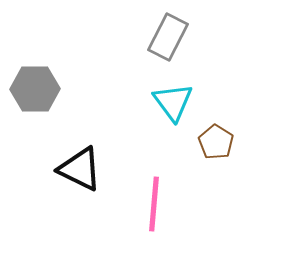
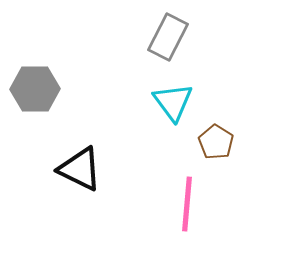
pink line: moved 33 px right
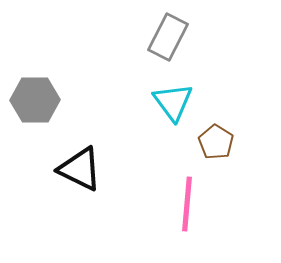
gray hexagon: moved 11 px down
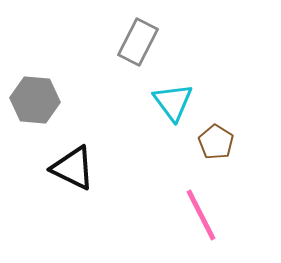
gray rectangle: moved 30 px left, 5 px down
gray hexagon: rotated 6 degrees clockwise
black triangle: moved 7 px left, 1 px up
pink line: moved 14 px right, 11 px down; rotated 32 degrees counterclockwise
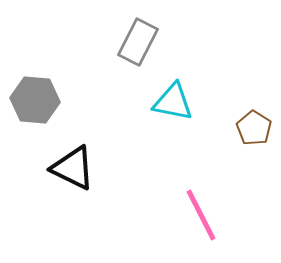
cyan triangle: rotated 42 degrees counterclockwise
brown pentagon: moved 38 px right, 14 px up
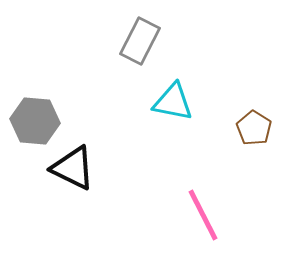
gray rectangle: moved 2 px right, 1 px up
gray hexagon: moved 21 px down
pink line: moved 2 px right
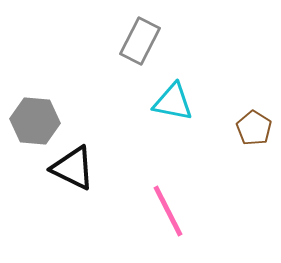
pink line: moved 35 px left, 4 px up
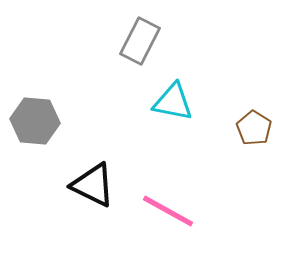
black triangle: moved 20 px right, 17 px down
pink line: rotated 34 degrees counterclockwise
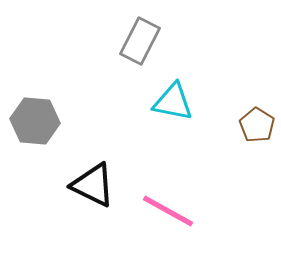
brown pentagon: moved 3 px right, 3 px up
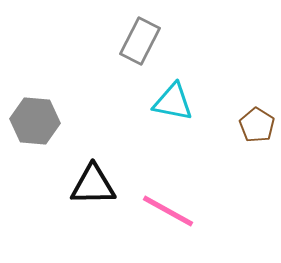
black triangle: rotated 27 degrees counterclockwise
